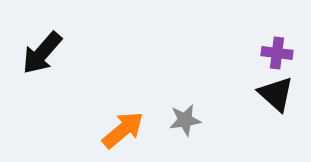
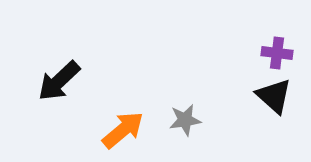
black arrow: moved 17 px right, 28 px down; rotated 6 degrees clockwise
black triangle: moved 2 px left, 2 px down
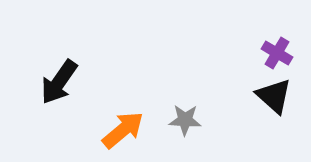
purple cross: rotated 24 degrees clockwise
black arrow: moved 1 px down; rotated 12 degrees counterclockwise
gray star: rotated 12 degrees clockwise
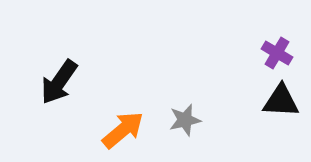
black triangle: moved 7 px right, 5 px down; rotated 39 degrees counterclockwise
gray star: rotated 16 degrees counterclockwise
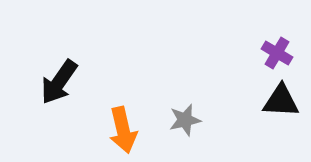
orange arrow: rotated 117 degrees clockwise
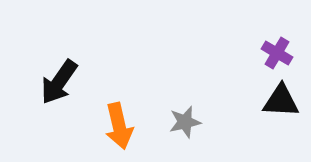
gray star: moved 2 px down
orange arrow: moved 4 px left, 4 px up
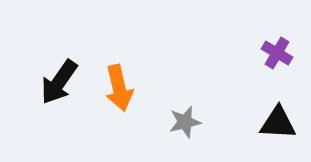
black triangle: moved 3 px left, 22 px down
orange arrow: moved 38 px up
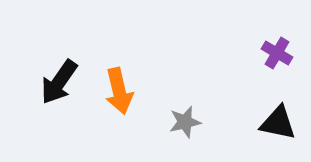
orange arrow: moved 3 px down
black triangle: rotated 9 degrees clockwise
